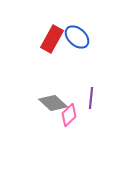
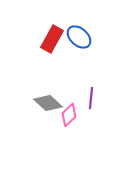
blue ellipse: moved 2 px right
gray diamond: moved 5 px left
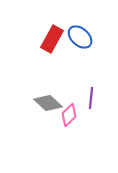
blue ellipse: moved 1 px right
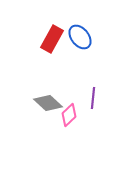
blue ellipse: rotated 10 degrees clockwise
purple line: moved 2 px right
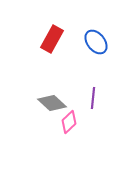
blue ellipse: moved 16 px right, 5 px down
gray diamond: moved 4 px right
pink diamond: moved 7 px down
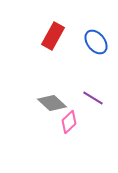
red rectangle: moved 1 px right, 3 px up
purple line: rotated 65 degrees counterclockwise
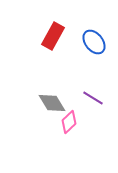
blue ellipse: moved 2 px left
gray diamond: rotated 16 degrees clockwise
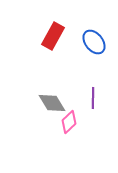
purple line: rotated 60 degrees clockwise
